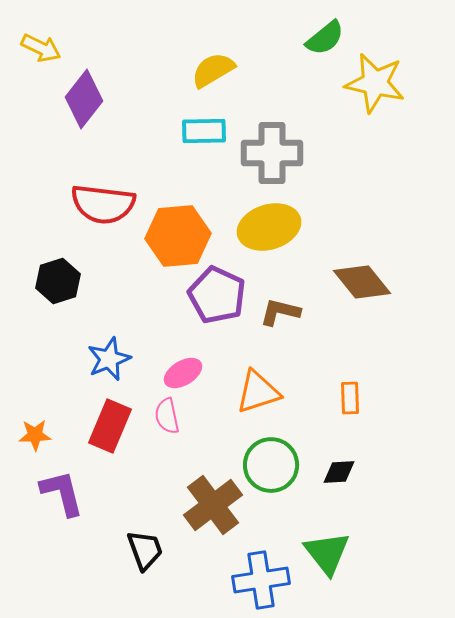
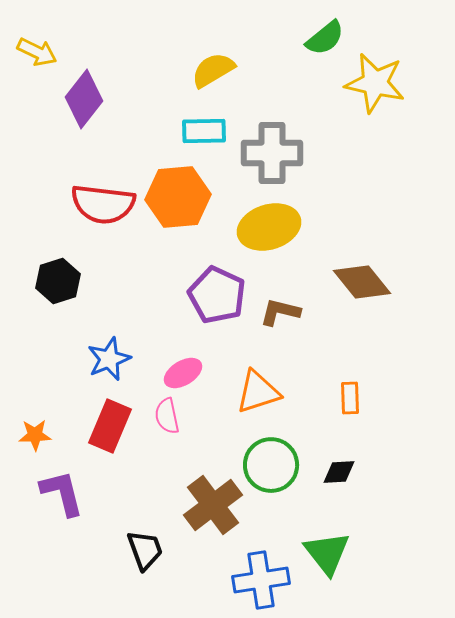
yellow arrow: moved 4 px left, 4 px down
orange hexagon: moved 39 px up
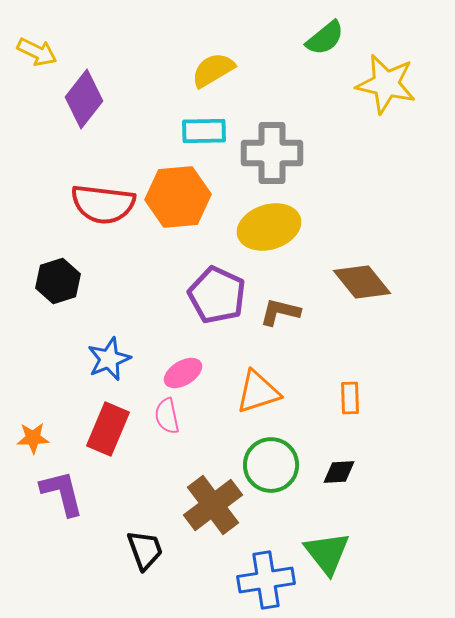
yellow star: moved 11 px right, 1 px down
red rectangle: moved 2 px left, 3 px down
orange star: moved 2 px left, 3 px down
blue cross: moved 5 px right
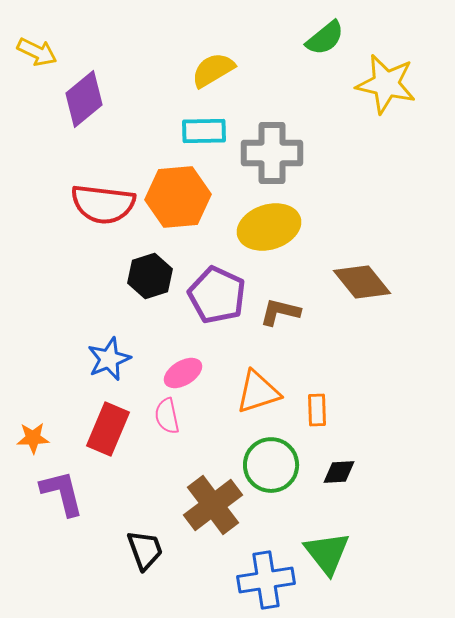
purple diamond: rotated 12 degrees clockwise
black hexagon: moved 92 px right, 5 px up
orange rectangle: moved 33 px left, 12 px down
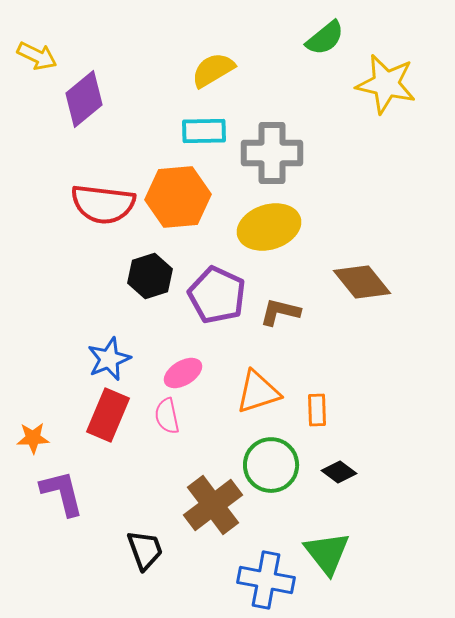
yellow arrow: moved 4 px down
red rectangle: moved 14 px up
black diamond: rotated 40 degrees clockwise
blue cross: rotated 20 degrees clockwise
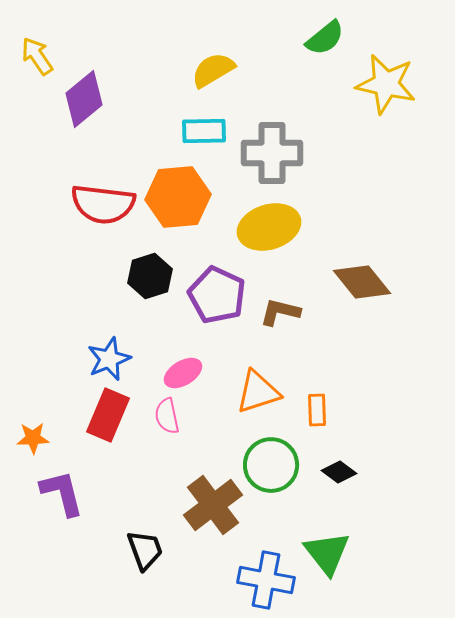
yellow arrow: rotated 150 degrees counterclockwise
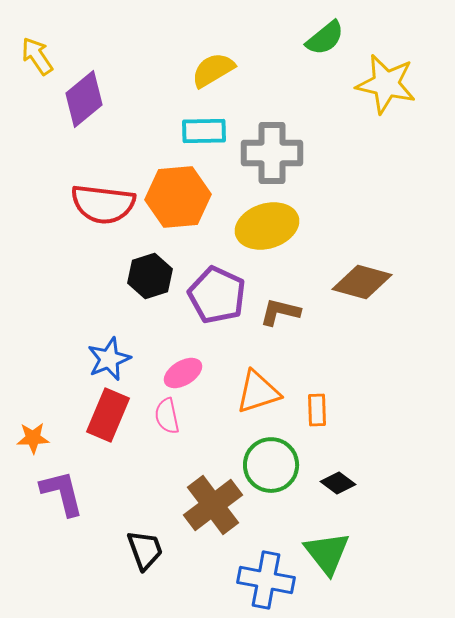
yellow ellipse: moved 2 px left, 1 px up
brown diamond: rotated 36 degrees counterclockwise
black diamond: moved 1 px left, 11 px down
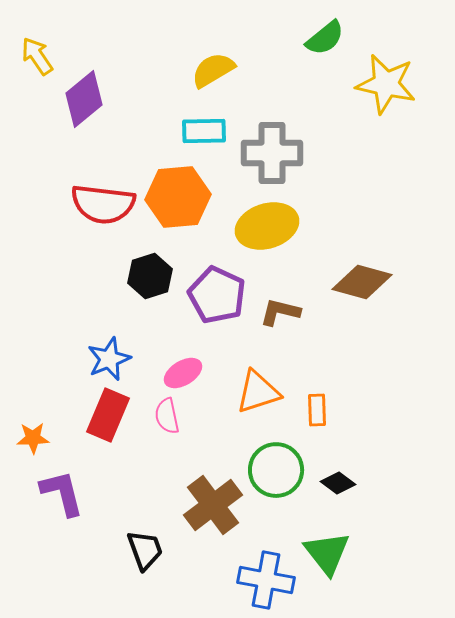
green circle: moved 5 px right, 5 px down
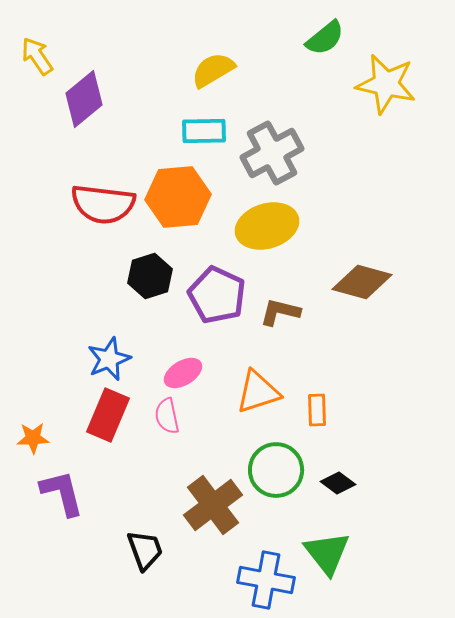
gray cross: rotated 28 degrees counterclockwise
